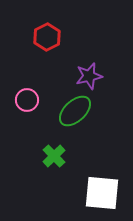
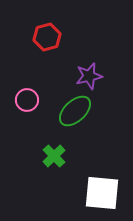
red hexagon: rotated 12 degrees clockwise
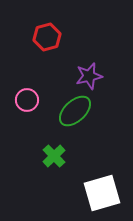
white square: rotated 21 degrees counterclockwise
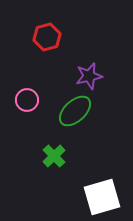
white square: moved 4 px down
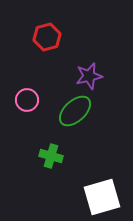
green cross: moved 3 px left; rotated 30 degrees counterclockwise
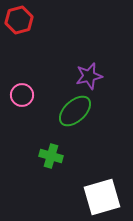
red hexagon: moved 28 px left, 17 px up
pink circle: moved 5 px left, 5 px up
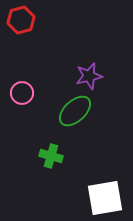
red hexagon: moved 2 px right
pink circle: moved 2 px up
white square: moved 3 px right, 1 px down; rotated 6 degrees clockwise
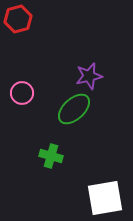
red hexagon: moved 3 px left, 1 px up
green ellipse: moved 1 px left, 2 px up
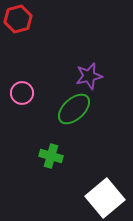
white square: rotated 30 degrees counterclockwise
